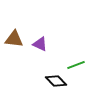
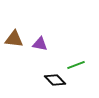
purple triangle: rotated 14 degrees counterclockwise
black diamond: moved 1 px left, 1 px up
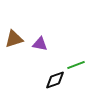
brown triangle: rotated 24 degrees counterclockwise
black diamond: rotated 65 degrees counterclockwise
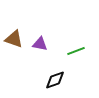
brown triangle: rotated 36 degrees clockwise
green line: moved 14 px up
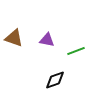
brown triangle: moved 1 px up
purple triangle: moved 7 px right, 4 px up
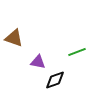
purple triangle: moved 9 px left, 22 px down
green line: moved 1 px right, 1 px down
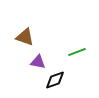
brown triangle: moved 11 px right, 1 px up
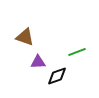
purple triangle: rotated 14 degrees counterclockwise
black diamond: moved 2 px right, 4 px up
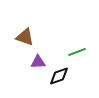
black diamond: moved 2 px right
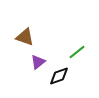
green line: rotated 18 degrees counterclockwise
purple triangle: rotated 35 degrees counterclockwise
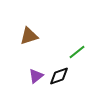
brown triangle: moved 4 px right, 1 px up; rotated 36 degrees counterclockwise
purple triangle: moved 2 px left, 14 px down
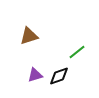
purple triangle: moved 1 px left, 1 px up; rotated 21 degrees clockwise
